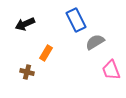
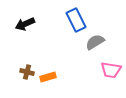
orange rectangle: moved 2 px right, 24 px down; rotated 42 degrees clockwise
pink trapezoid: rotated 60 degrees counterclockwise
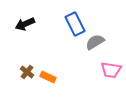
blue rectangle: moved 1 px left, 4 px down
brown cross: rotated 24 degrees clockwise
orange rectangle: rotated 42 degrees clockwise
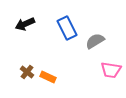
blue rectangle: moved 8 px left, 4 px down
gray semicircle: moved 1 px up
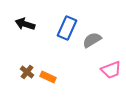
black arrow: rotated 42 degrees clockwise
blue rectangle: rotated 50 degrees clockwise
gray semicircle: moved 3 px left, 1 px up
pink trapezoid: rotated 30 degrees counterclockwise
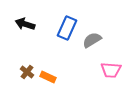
pink trapezoid: rotated 25 degrees clockwise
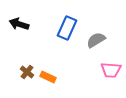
black arrow: moved 6 px left
gray semicircle: moved 4 px right
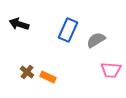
blue rectangle: moved 1 px right, 2 px down
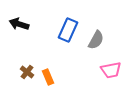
gray semicircle: rotated 150 degrees clockwise
pink trapezoid: rotated 15 degrees counterclockwise
orange rectangle: rotated 42 degrees clockwise
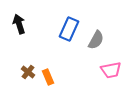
black arrow: rotated 54 degrees clockwise
blue rectangle: moved 1 px right, 1 px up
brown cross: moved 1 px right
